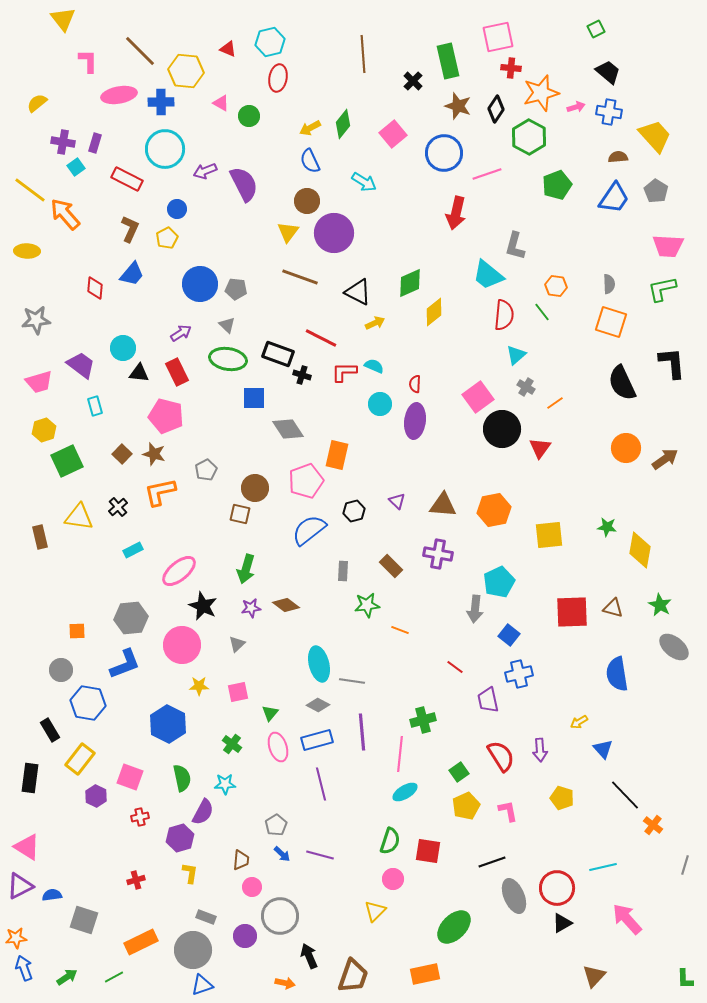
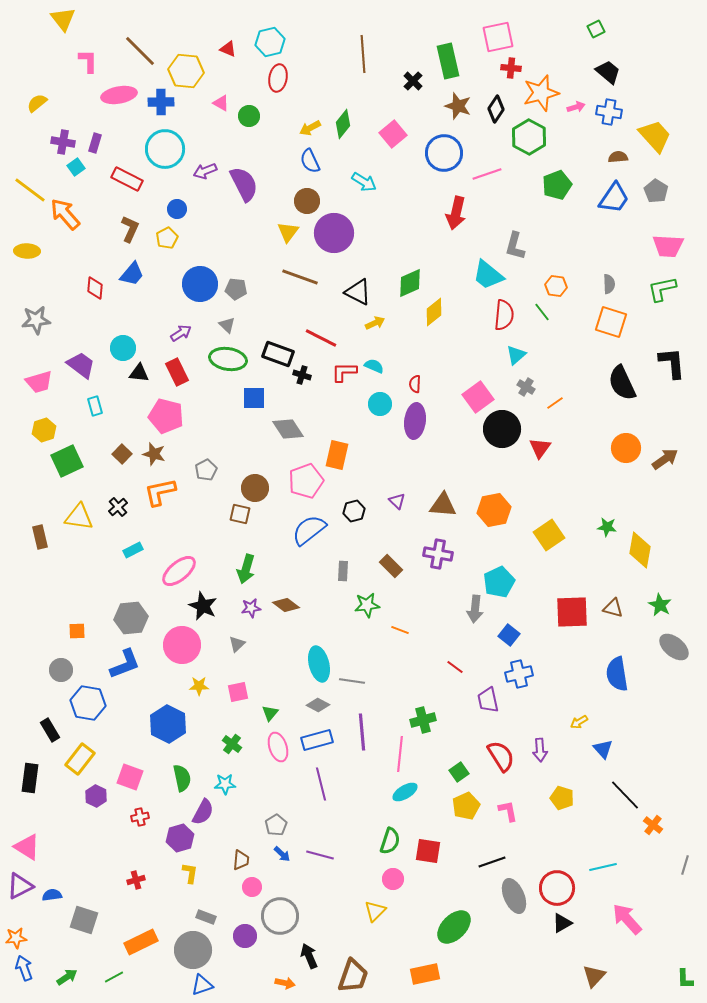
yellow square at (549, 535): rotated 28 degrees counterclockwise
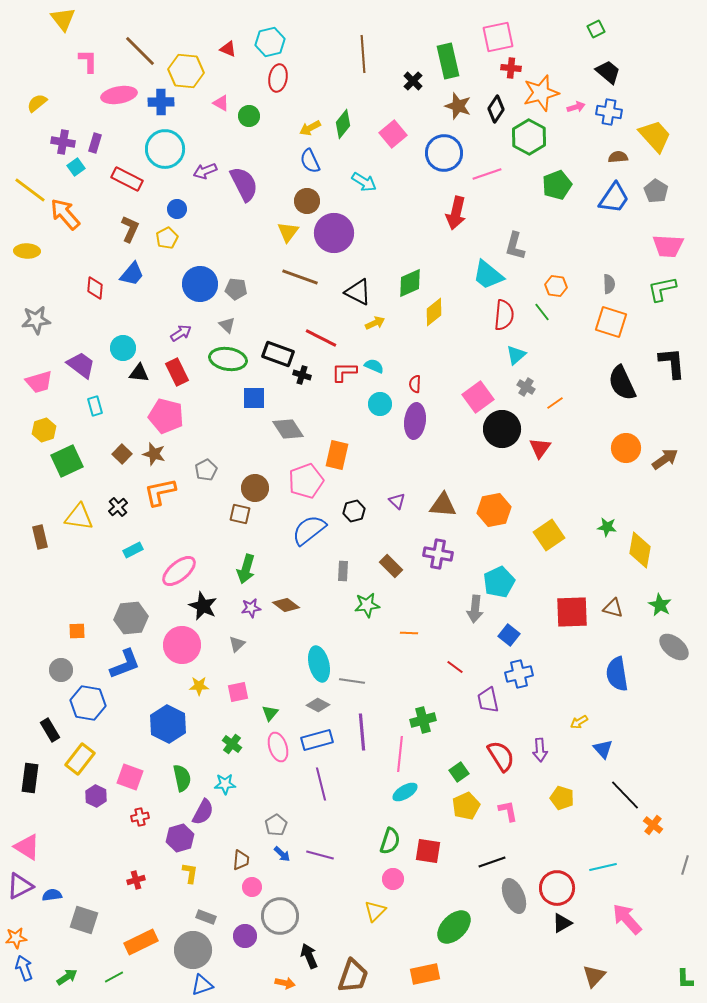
orange line at (400, 630): moved 9 px right, 3 px down; rotated 18 degrees counterclockwise
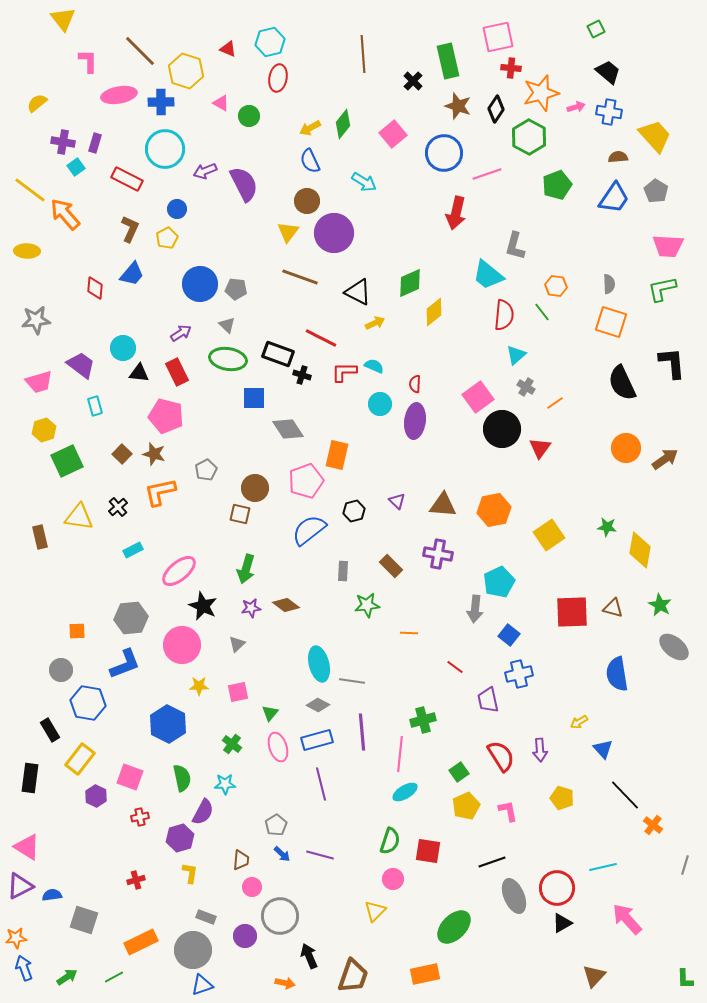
yellow hexagon at (186, 71): rotated 12 degrees clockwise
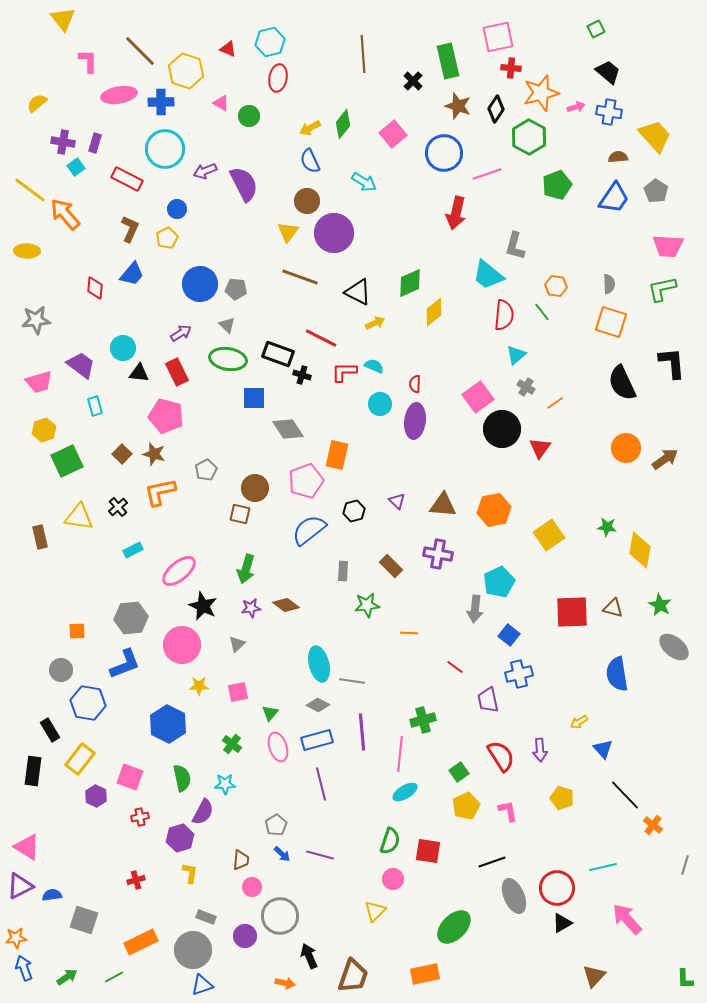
black rectangle at (30, 778): moved 3 px right, 7 px up
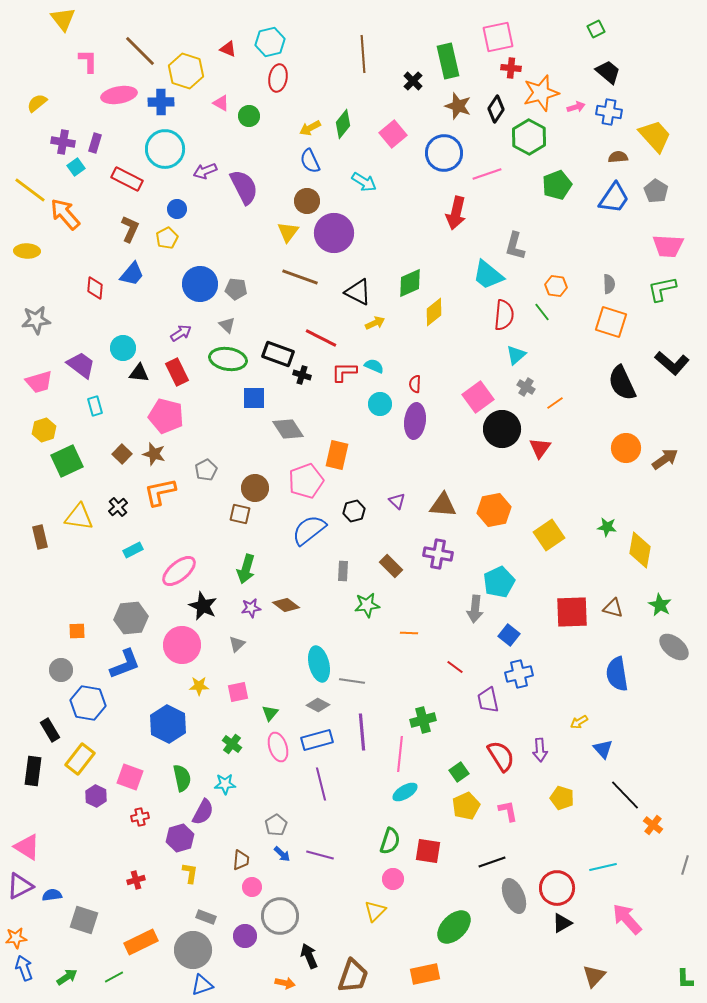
purple semicircle at (244, 184): moved 3 px down
black L-shape at (672, 363): rotated 136 degrees clockwise
